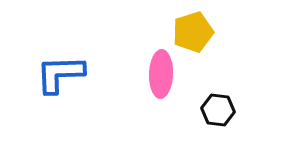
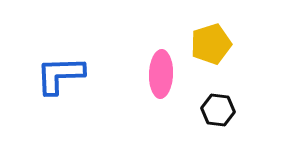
yellow pentagon: moved 18 px right, 12 px down
blue L-shape: moved 1 px down
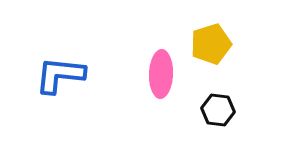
blue L-shape: rotated 8 degrees clockwise
